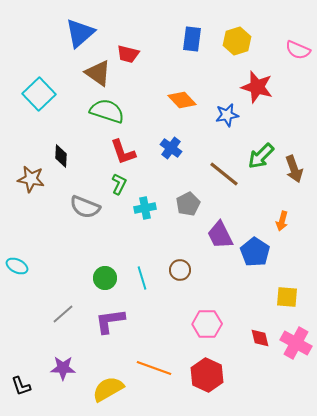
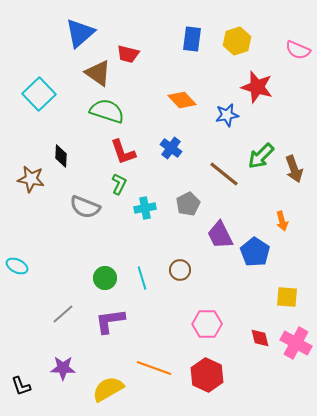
orange arrow: rotated 30 degrees counterclockwise
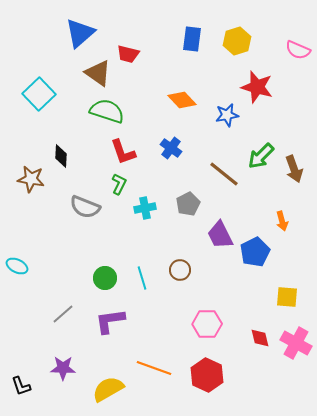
blue pentagon: rotated 12 degrees clockwise
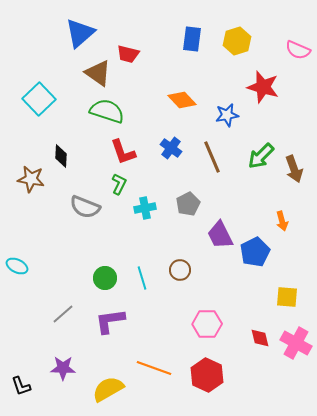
red star: moved 6 px right
cyan square: moved 5 px down
brown line: moved 12 px left, 17 px up; rotated 28 degrees clockwise
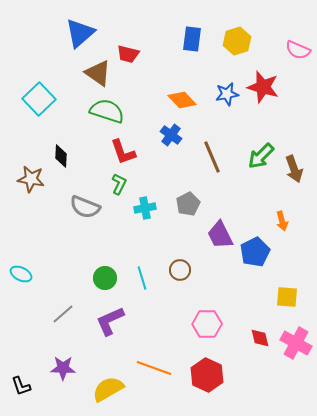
blue star: moved 21 px up
blue cross: moved 13 px up
cyan ellipse: moved 4 px right, 8 px down
purple L-shape: rotated 16 degrees counterclockwise
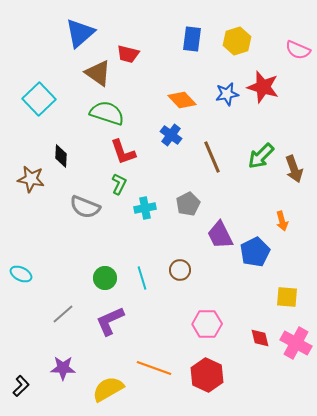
green semicircle: moved 2 px down
black L-shape: rotated 115 degrees counterclockwise
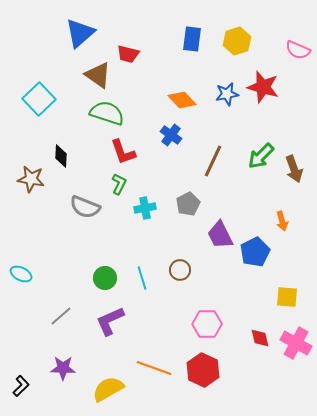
brown triangle: moved 2 px down
brown line: moved 1 px right, 4 px down; rotated 48 degrees clockwise
gray line: moved 2 px left, 2 px down
red hexagon: moved 4 px left, 5 px up
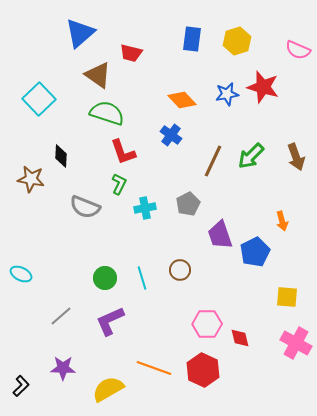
red trapezoid: moved 3 px right, 1 px up
green arrow: moved 10 px left
brown arrow: moved 2 px right, 12 px up
purple trapezoid: rotated 8 degrees clockwise
red diamond: moved 20 px left
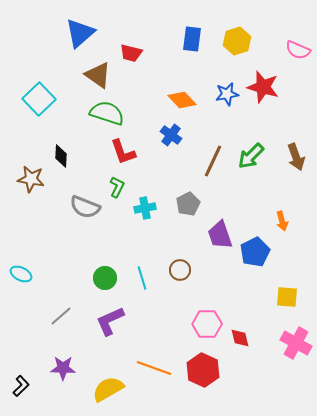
green L-shape: moved 2 px left, 3 px down
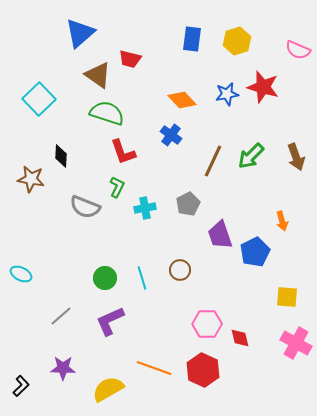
red trapezoid: moved 1 px left, 6 px down
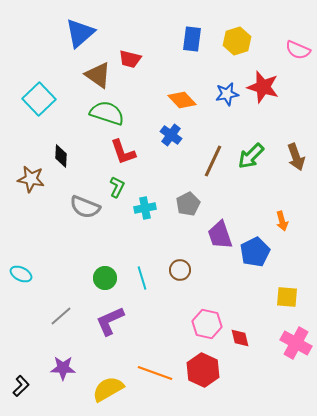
pink hexagon: rotated 12 degrees clockwise
orange line: moved 1 px right, 5 px down
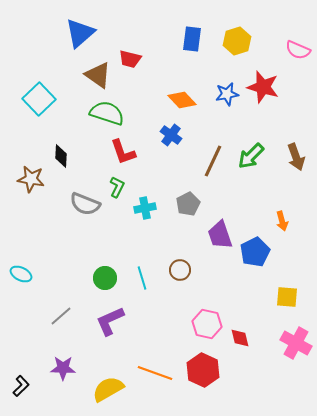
gray semicircle: moved 3 px up
